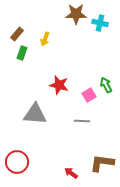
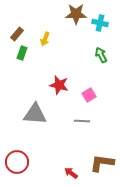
green arrow: moved 5 px left, 30 px up
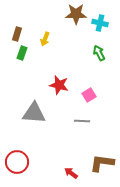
brown rectangle: rotated 24 degrees counterclockwise
green arrow: moved 2 px left, 2 px up
gray triangle: moved 1 px left, 1 px up
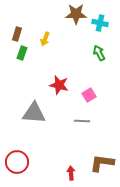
red arrow: rotated 48 degrees clockwise
